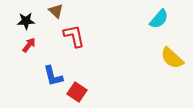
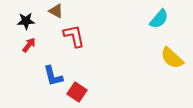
brown triangle: rotated 14 degrees counterclockwise
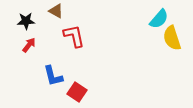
yellow semicircle: moved 20 px up; rotated 30 degrees clockwise
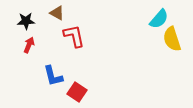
brown triangle: moved 1 px right, 2 px down
yellow semicircle: moved 1 px down
red arrow: rotated 14 degrees counterclockwise
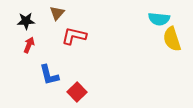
brown triangle: rotated 42 degrees clockwise
cyan semicircle: rotated 55 degrees clockwise
red L-shape: rotated 65 degrees counterclockwise
blue L-shape: moved 4 px left, 1 px up
red square: rotated 12 degrees clockwise
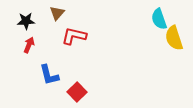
cyan semicircle: rotated 65 degrees clockwise
yellow semicircle: moved 2 px right, 1 px up
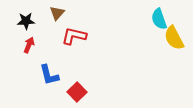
yellow semicircle: rotated 10 degrees counterclockwise
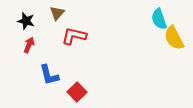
black star: rotated 18 degrees clockwise
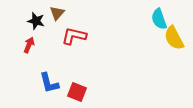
black star: moved 10 px right
blue L-shape: moved 8 px down
red square: rotated 24 degrees counterclockwise
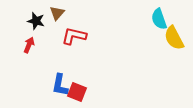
blue L-shape: moved 11 px right, 2 px down; rotated 25 degrees clockwise
